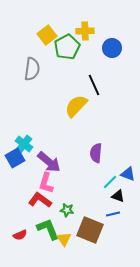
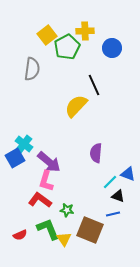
pink L-shape: moved 2 px up
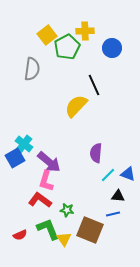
cyan line: moved 2 px left, 7 px up
black triangle: rotated 16 degrees counterclockwise
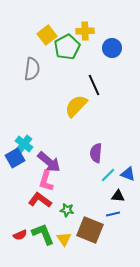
green L-shape: moved 5 px left, 5 px down
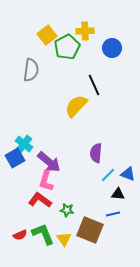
gray semicircle: moved 1 px left, 1 px down
black triangle: moved 2 px up
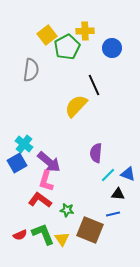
blue square: moved 2 px right, 5 px down
yellow triangle: moved 2 px left
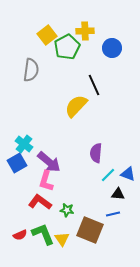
red L-shape: moved 2 px down
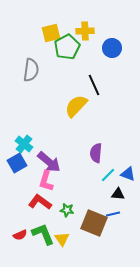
yellow square: moved 4 px right, 2 px up; rotated 24 degrees clockwise
brown square: moved 4 px right, 7 px up
